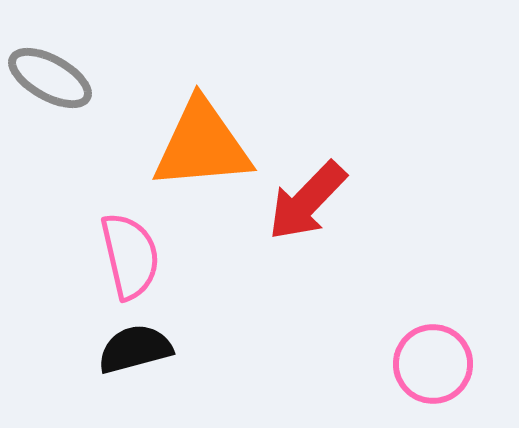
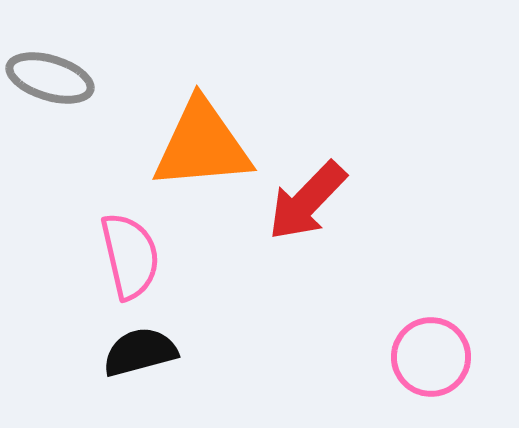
gray ellipse: rotated 12 degrees counterclockwise
black semicircle: moved 5 px right, 3 px down
pink circle: moved 2 px left, 7 px up
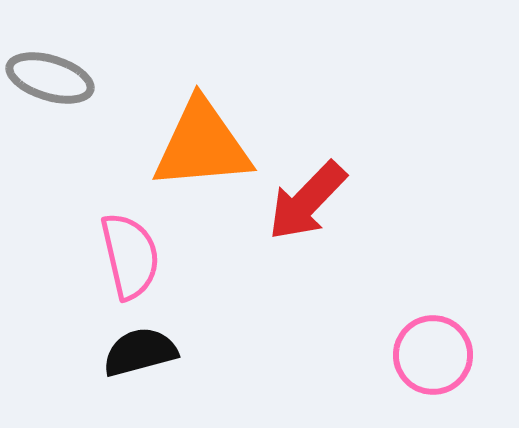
pink circle: moved 2 px right, 2 px up
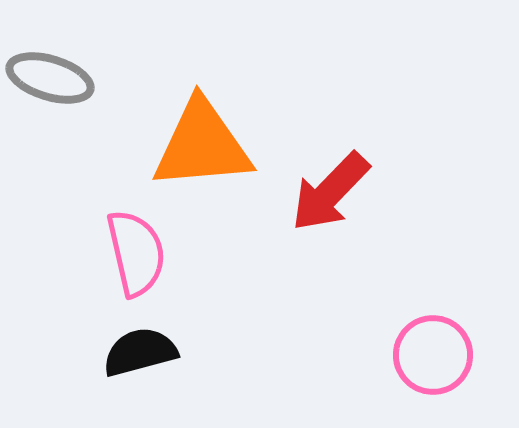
red arrow: moved 23 px right, 9 px up
pink semicircle: moved 6 px right, 3 px up
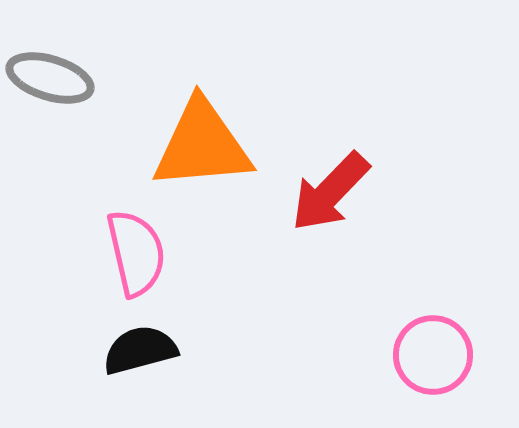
black semicircle: moved 2 px up
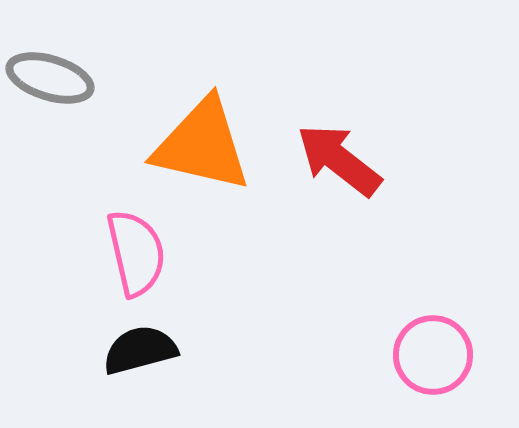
orange triangle: rotated 18 degrees clockwise
red arrow: moved 9 px right, 32 px up; rotated 84 degrees clockwise
